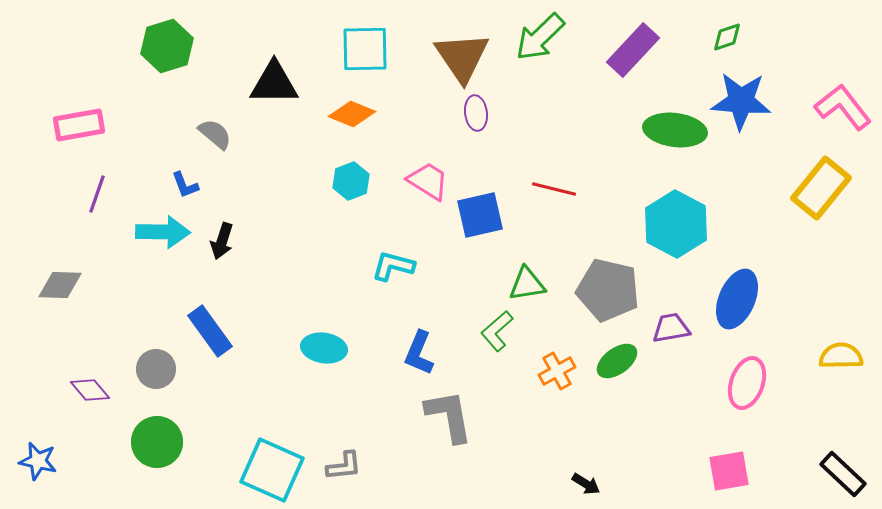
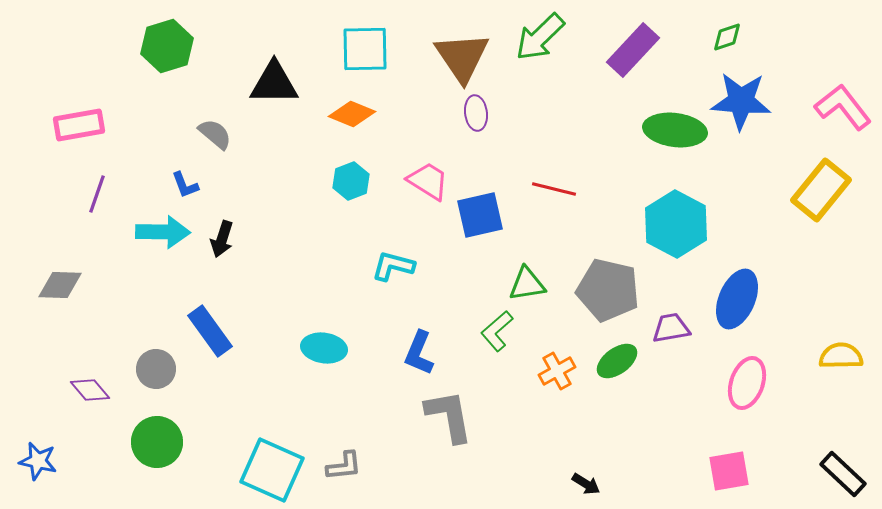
yellow rectangle at (821, 188): moved 2 px down
black arrow at (222, 241): moved 2 px up
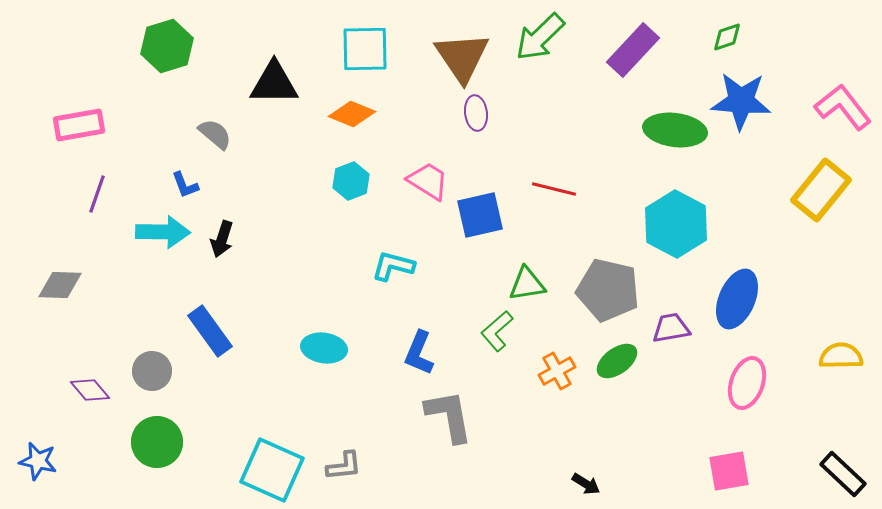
gray circle at (156, 369): moved 4 px left, 2 px down
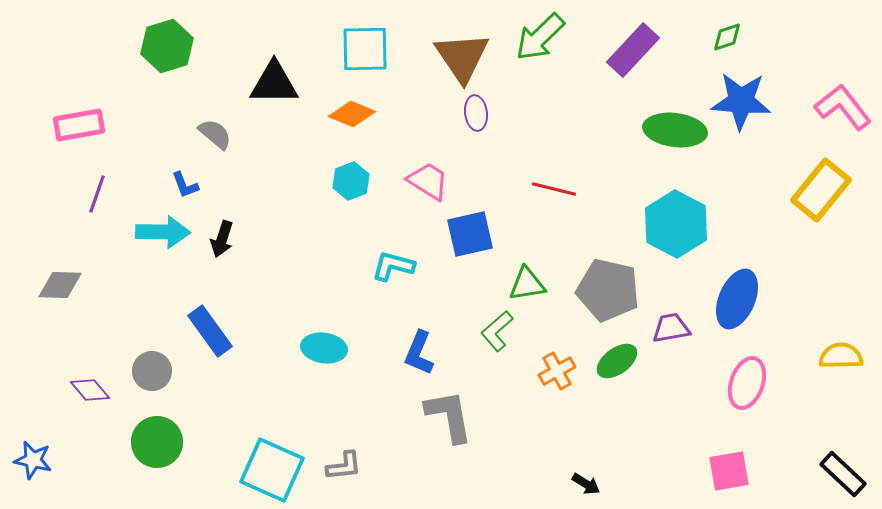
blue square at (480, 215): moved 10 px left, 19 px down
blue star at (38, 461): moved 5 px left, 1 px up
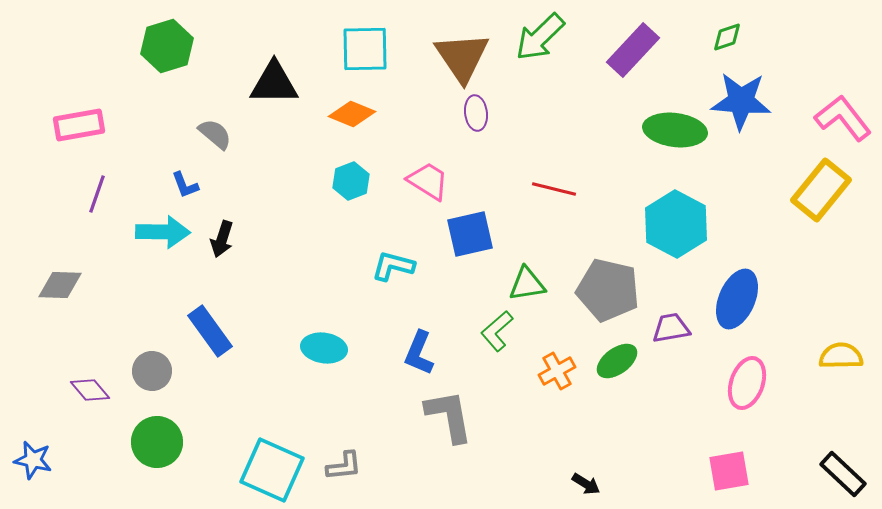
pink L-shape at (843, 107): moved 11 px down
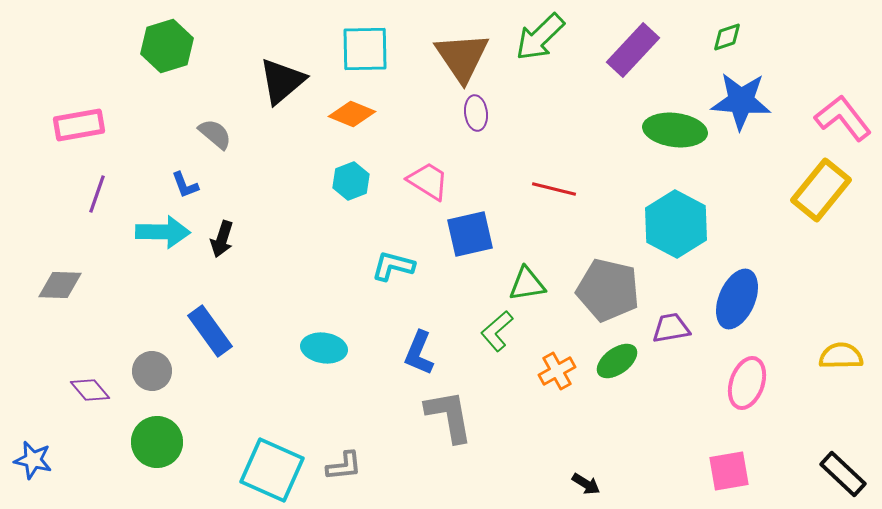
black triangle at (274, 83): moved 8 px right, 2 px up; rotated 40 degrees counterclockwise
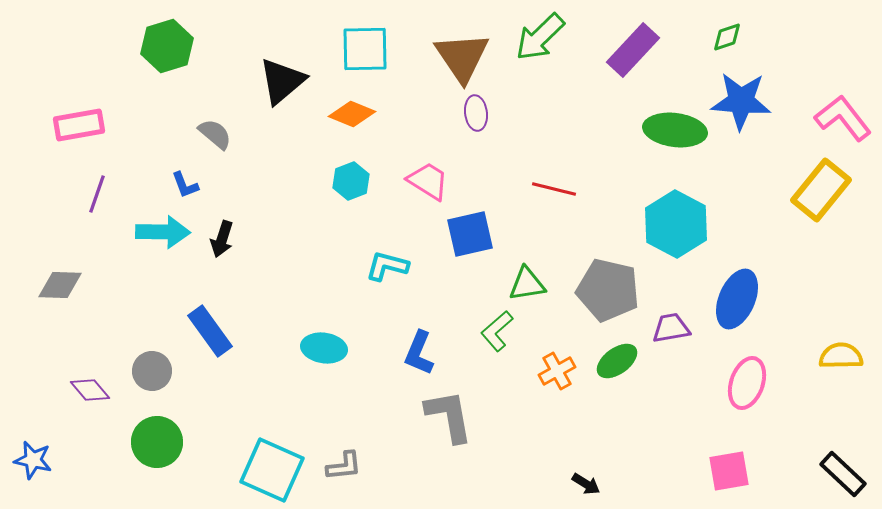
cyan L-shape at (393, 266): moved 6 px left
